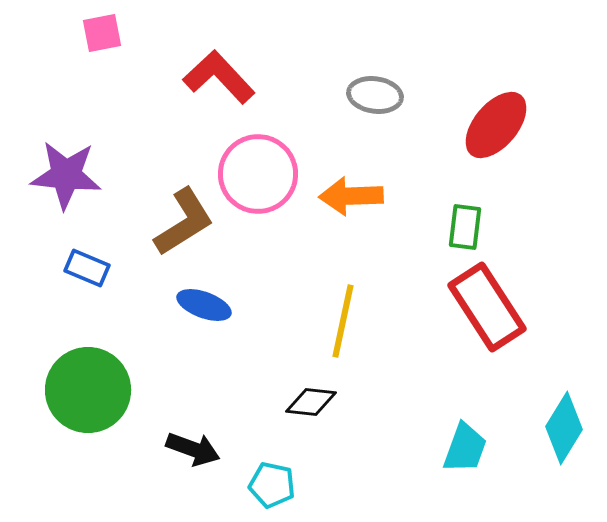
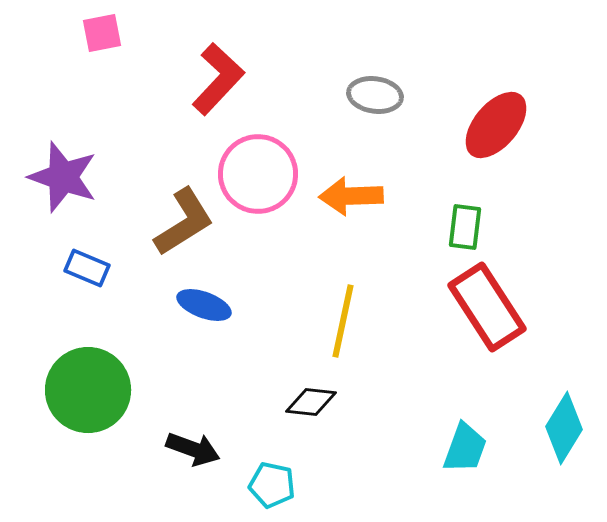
red L-shape: moved 1 px left, 2 px down; rotated 86 degrees clockwise
purple star: moved 3 px left, 2 px down; rotated 14 degrees clockwise
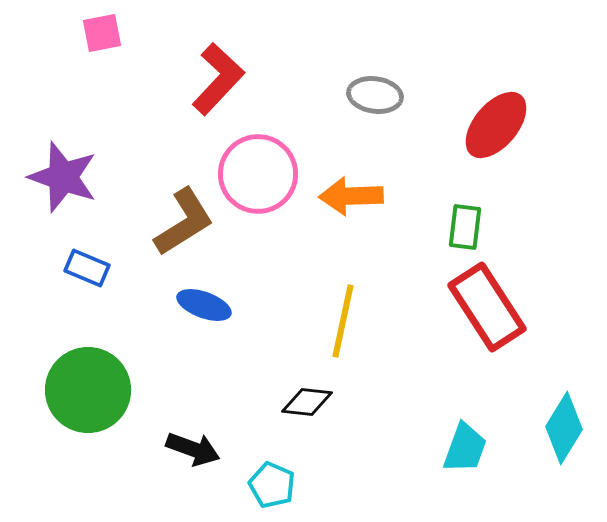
black diamond: moved 4 px left
cyan pentagon: rotated 12 degrees clockwise
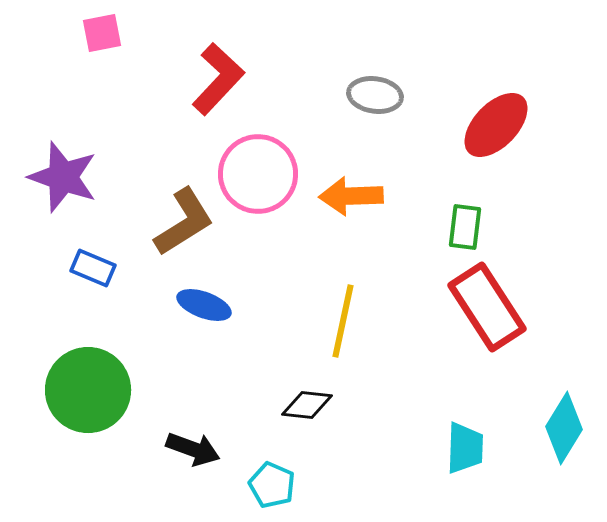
red ellipse: rotated 4 degrees clockwise
blue rectangle: moved 6 px right
black diamond: moved 3 px down
cyan trapezoid: rotated 18 degrees counterclockwise
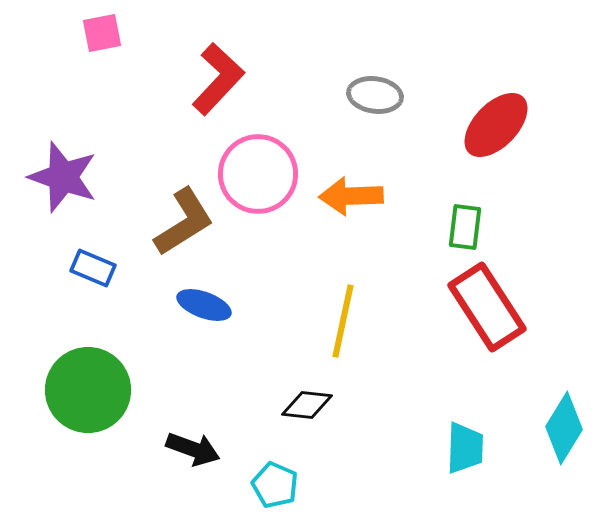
cyan pentagon: moved 3 px right
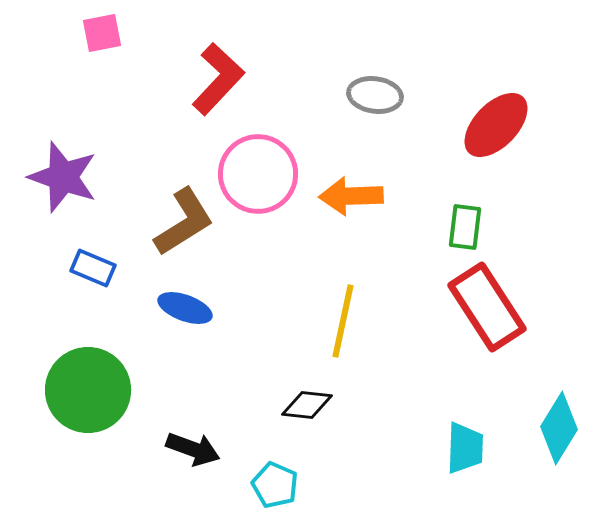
blue ellipse: moved 19 px left, 3 px down
cyan diamond: moved 5 px left
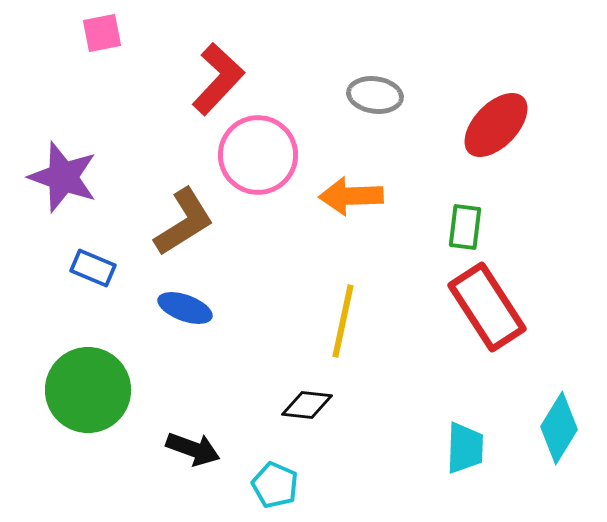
pink circle: moved 19 px up
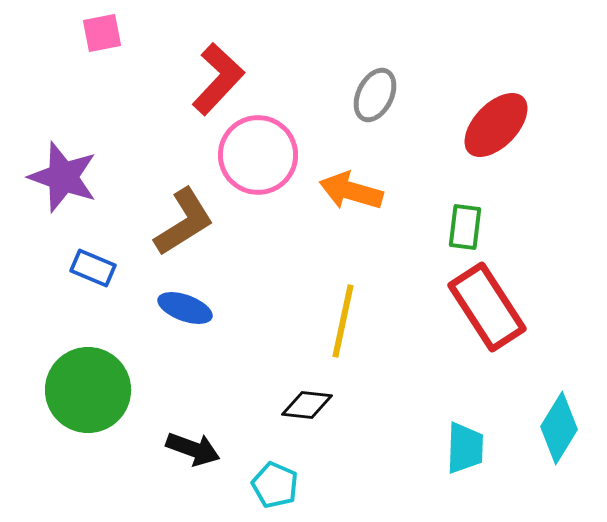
gray ellipse: rotated 72 degrees counterclockwise
orange arrow: moved 5 px up; rotated 18 degrees clockwise
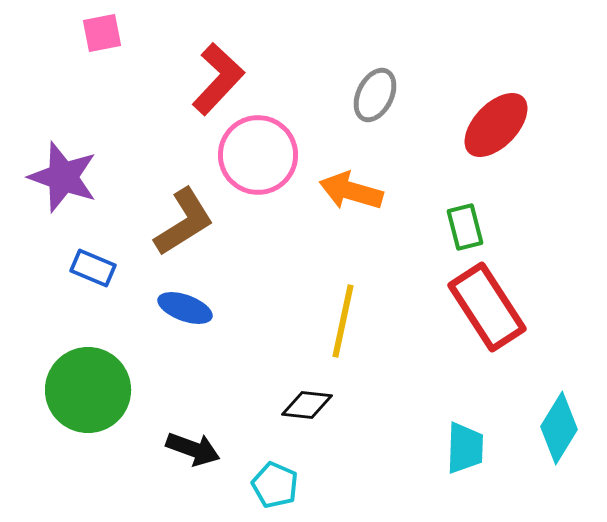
green rectangle: rotated 21 degrees counterclockwise
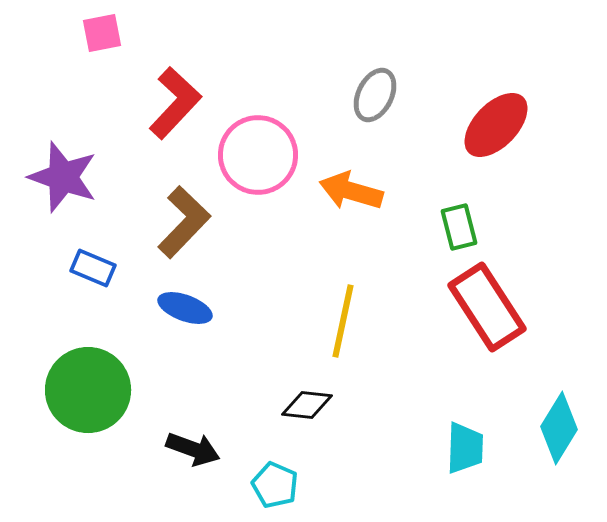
red L-shape: moved 43 px left, 24 px down
brown L-shape: rotated 14 degrees counterclockwise
green rectangle: moved 6 px left
